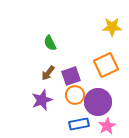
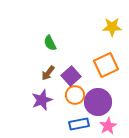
purple square: rotated 24 degrees counterclockwise
pink star: moved 1 px right
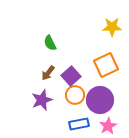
purple circle: moved 2 px right, 2 px up
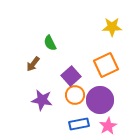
brown arrow: moved 15 px left, 9 px up
purple star: rotated 30 degrees clockwise
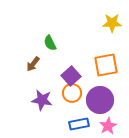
yellow star: moved 4 px up
orange square: rotated 15 degrees clockwise
orange circle: moved 3 px left, 2 px up
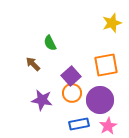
yellow star: rotated 18 degrees counterclockwise
brown arrow: rotated 98 degrees clockwise
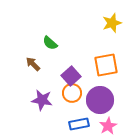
green semicircle: rotated 21 degrees counterclockwise
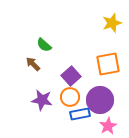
green semicircle: moved 6 px left, 2 px down
orange square: moved 2 px right, 1 px up
orange circle: moved 2 px left, 4 px down
blue rectangle: moved 1 px right, 10 px up
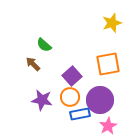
purple square: moved 1 px right
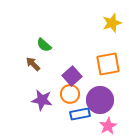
orange circle: moved 3 px up
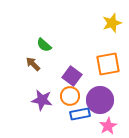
purple square: rotated 12 degrees counterclockwise
orange circle: moved 2 px down
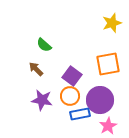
brown arrow: moved 3 px right, 5 px down
